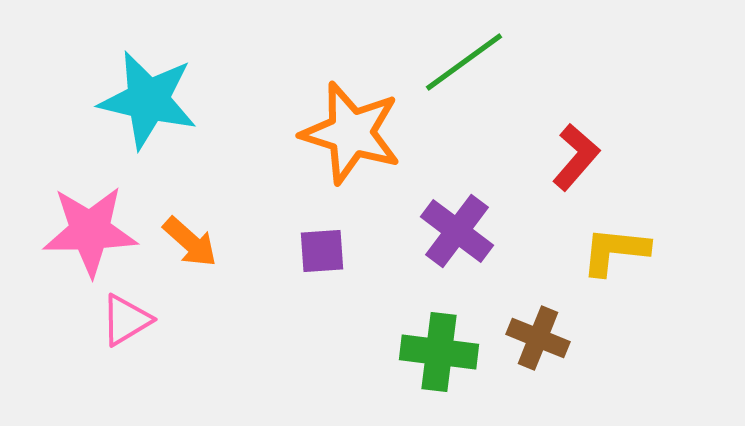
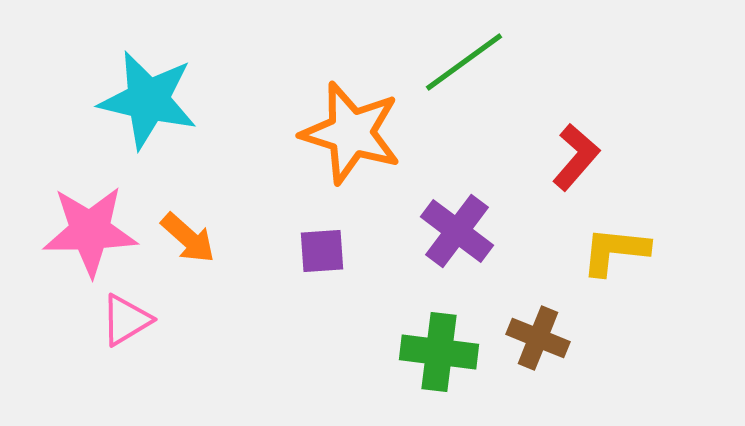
orange arrow: moved 2 px left, 4 px up
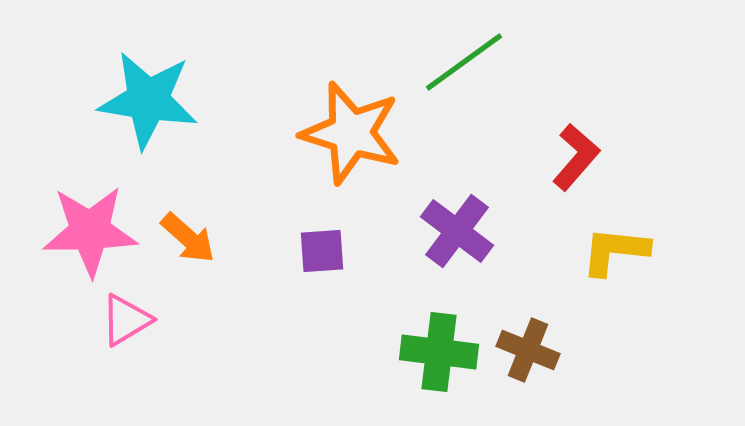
cyan star: rotated 4 degrees counterclockwise
brown cross: moved 10 px left, 12 px down
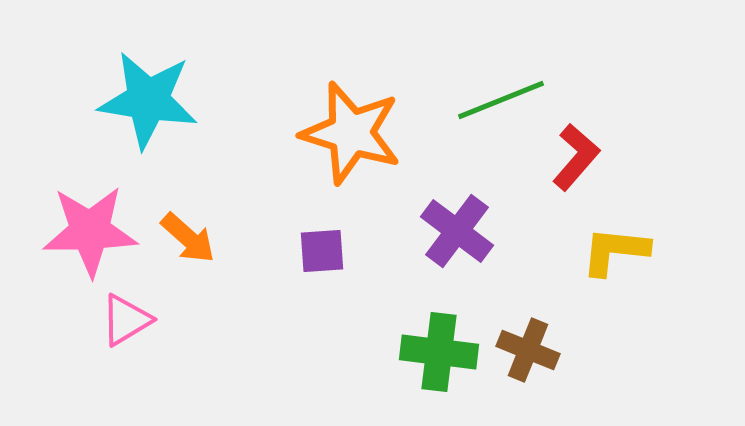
green line: moved 37 px right, 38 px down; rotated 14 degrees clockwise
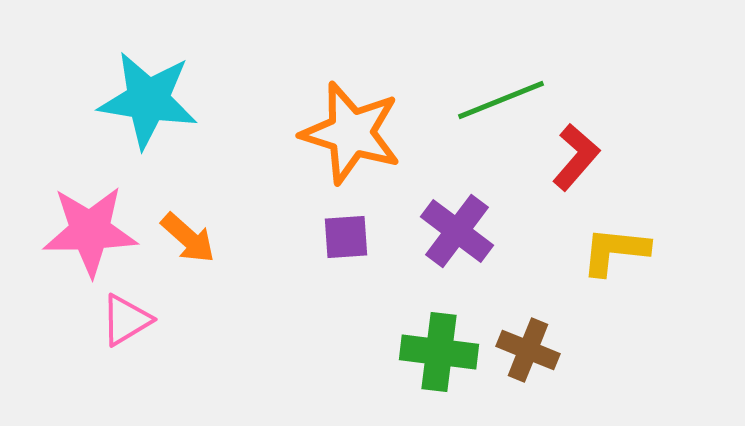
purple square: moved 24 px right, 14 px up
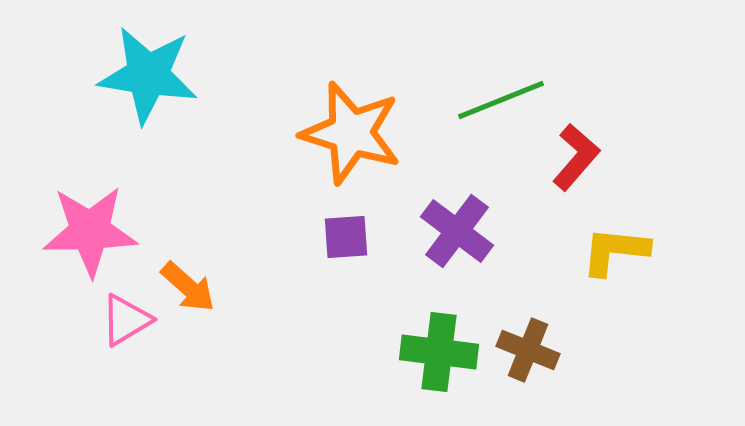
cyan star: moved 25 px up
orange arrow: moved 49 px down
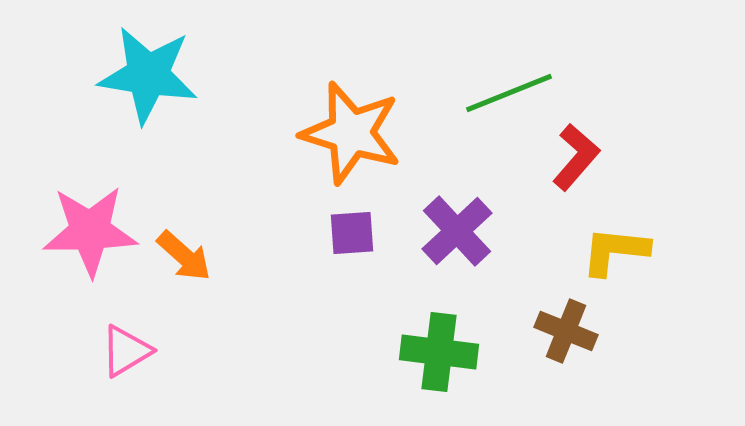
green line: moved 8 px right, 7 px up
purple cross: rotated 10 degrees clockwise
purple square: moved 6 px right, 4 px up
orange arrow: moved 4 px left, 31 px up
pink triangle: moved 31 px down
brown cross: moved 38 px right, 19 px up
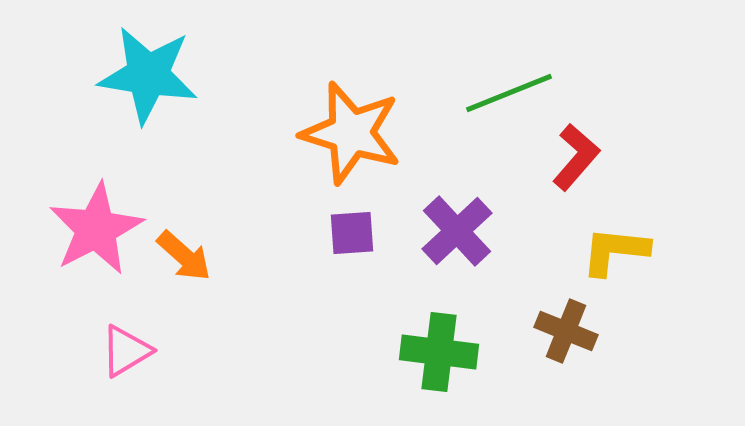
pink star: moved 6 px right, 2 px up; rotated 26 degrees counterclockwise
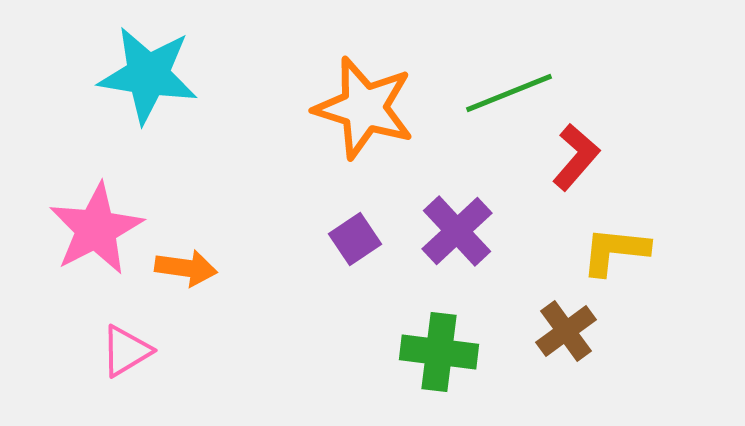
orange star: moved 13 px right, 25 px up
purple square: moved 3 px right, 6 px down; rotated 30 degrees counterclockwise
orange arrow: moved 2 px right, 12 px down; rotated 34 degrees counterclockwise
brown cross: rotated 32 degrees clockwise
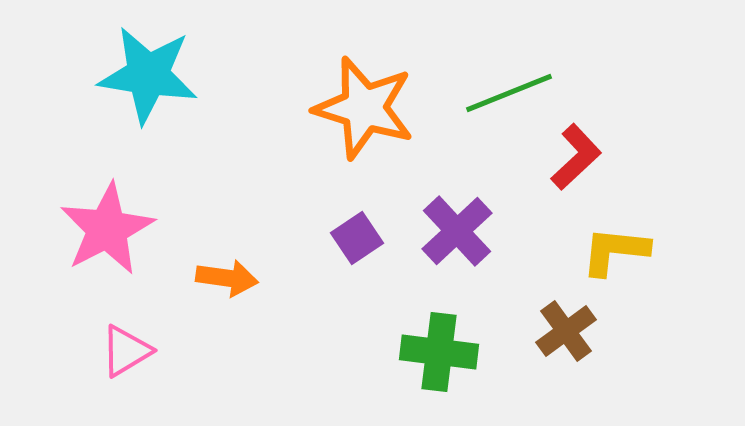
red L-shape: rotated 6 degrees clockwise
pink star: moved 11 px right
purple square: moved 2 px right, 1 px up
orange arrow: moved 41 px right, 10 px down
